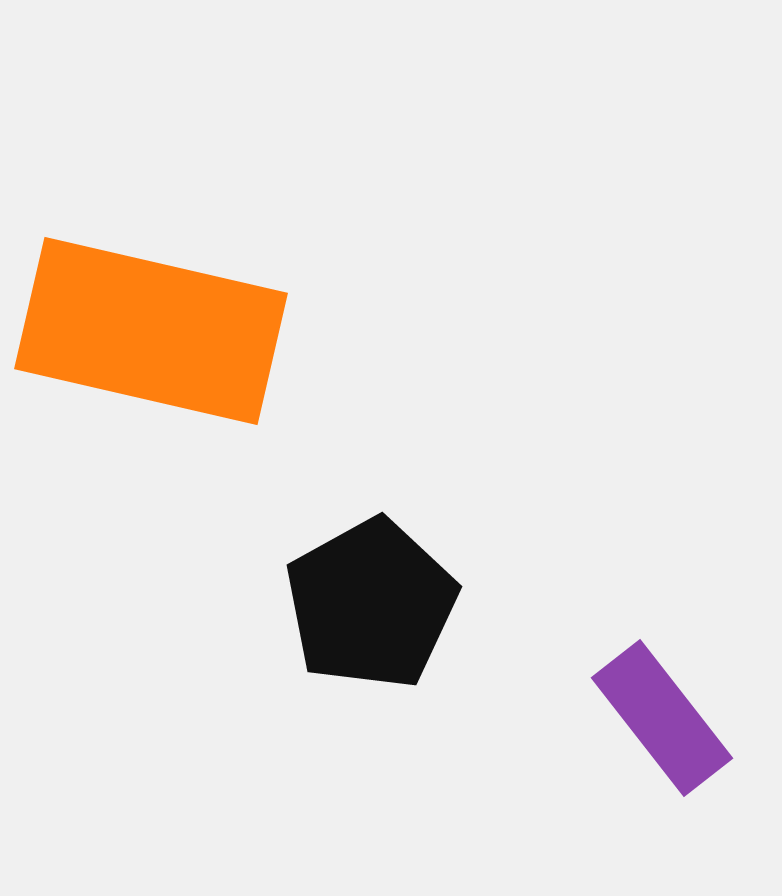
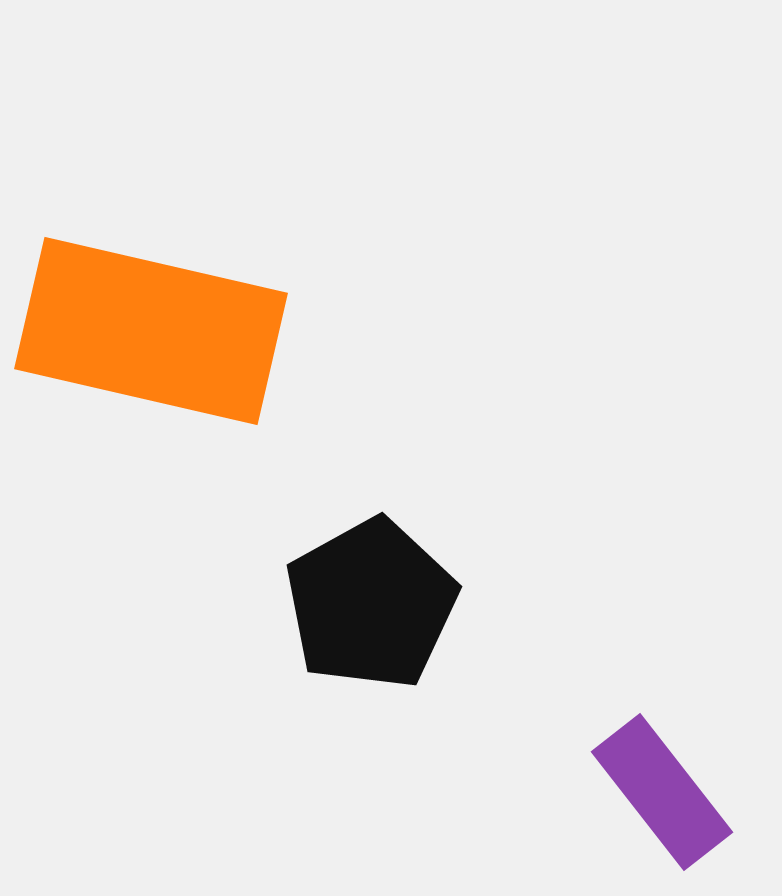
purple rectangle: moved 74 px down
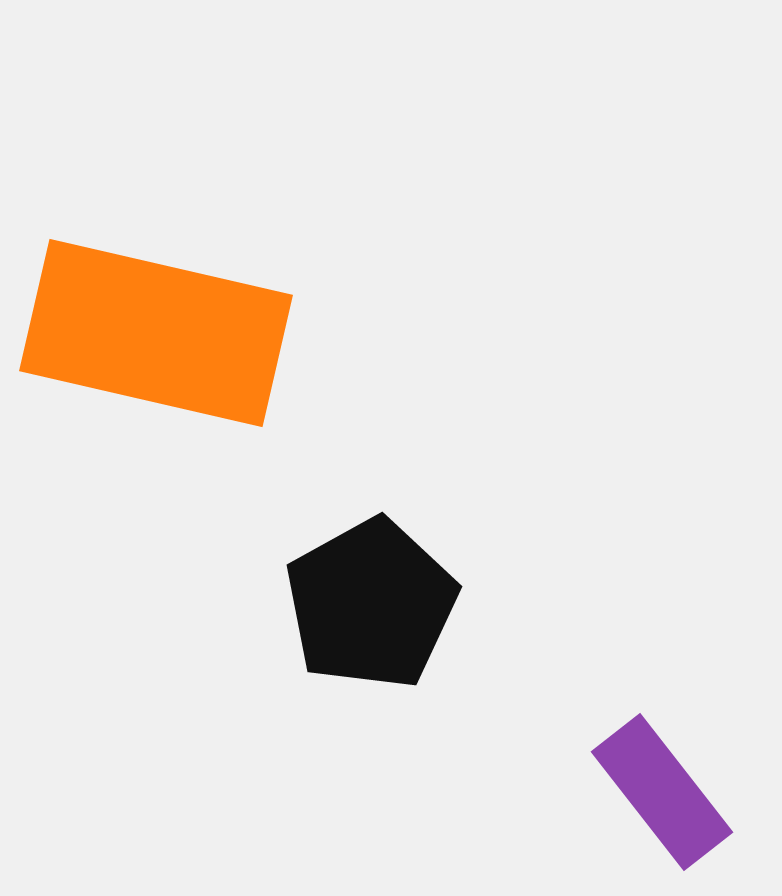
orange rectangle: moved 5 px right, 2 px down
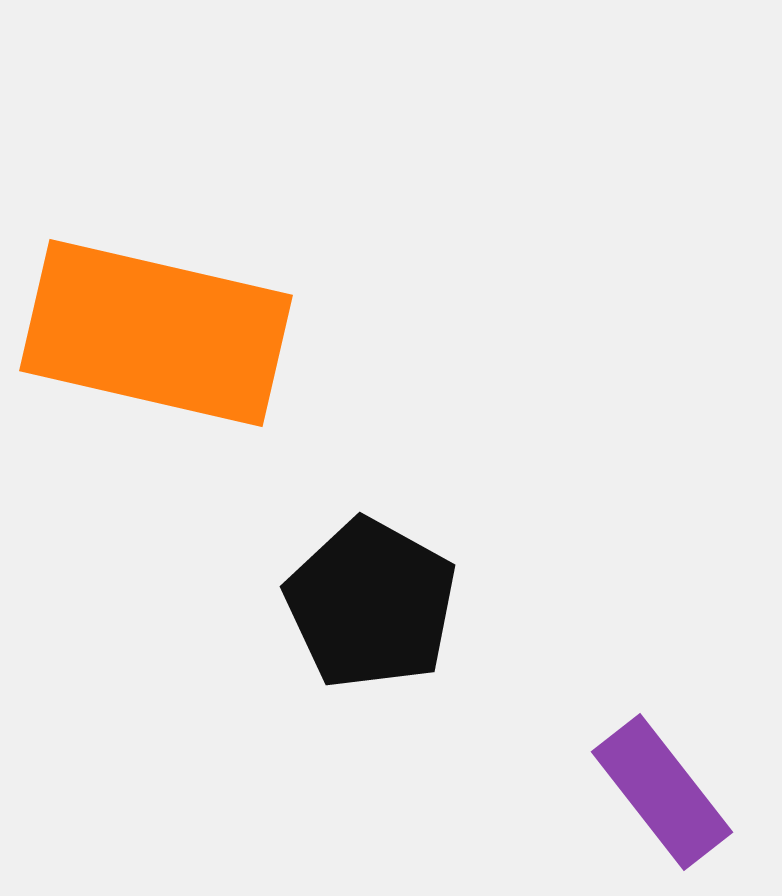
black pentagon: rotated 14 degrees counterclockwise
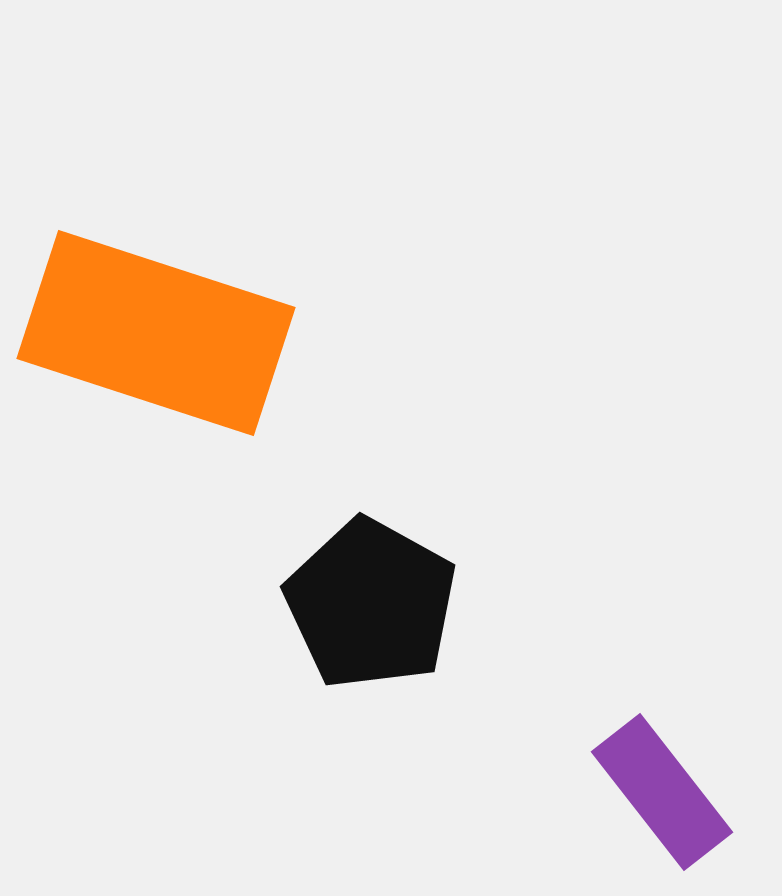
orange rectangle: rotated 5 degrees clockwise
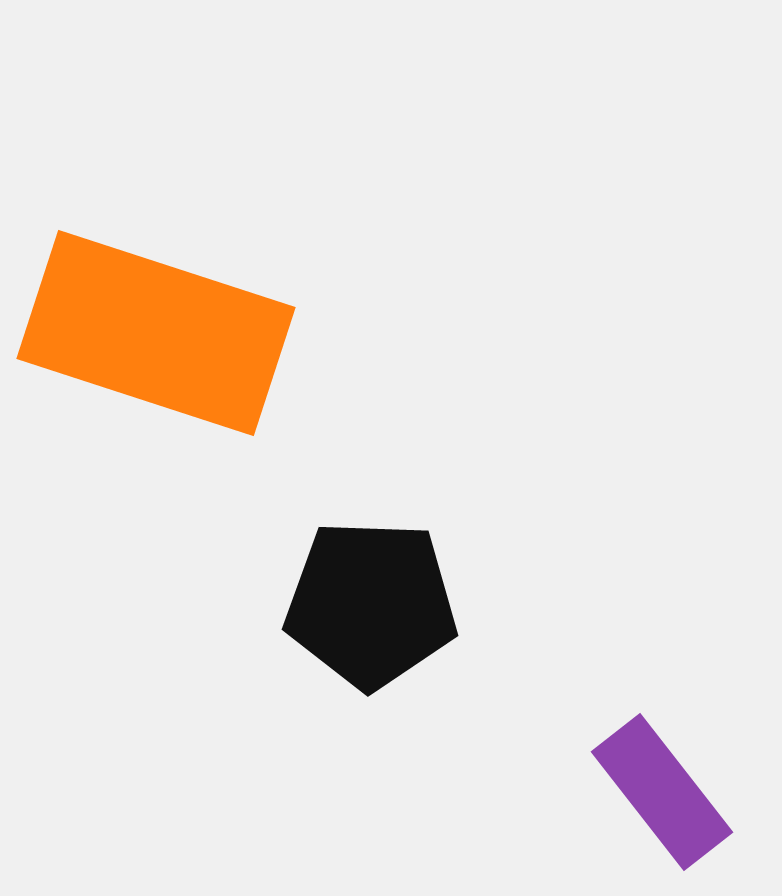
black pentagon: rotated 27 degrees counterclockwise
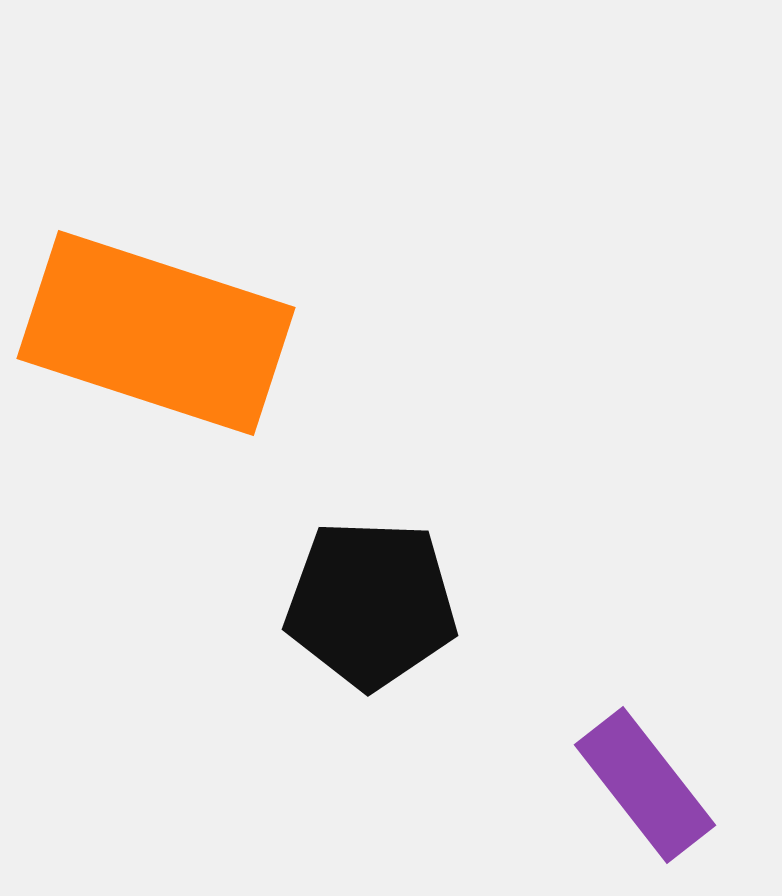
purple rectangle: moved 17 px left, 7 px up
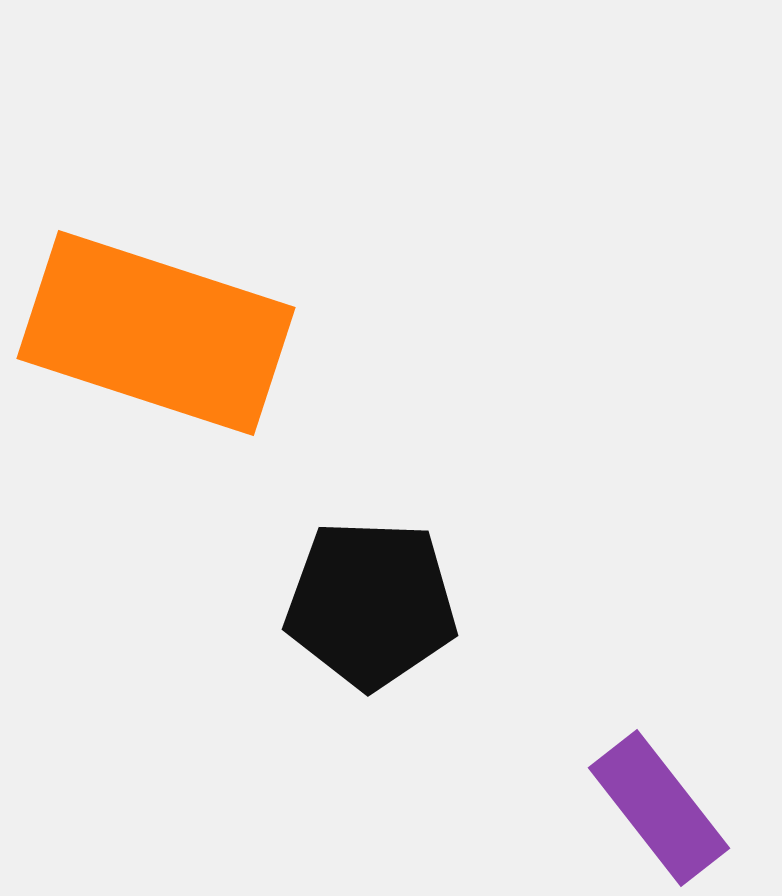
purple rectangle: moved 14 px right, 23 px down
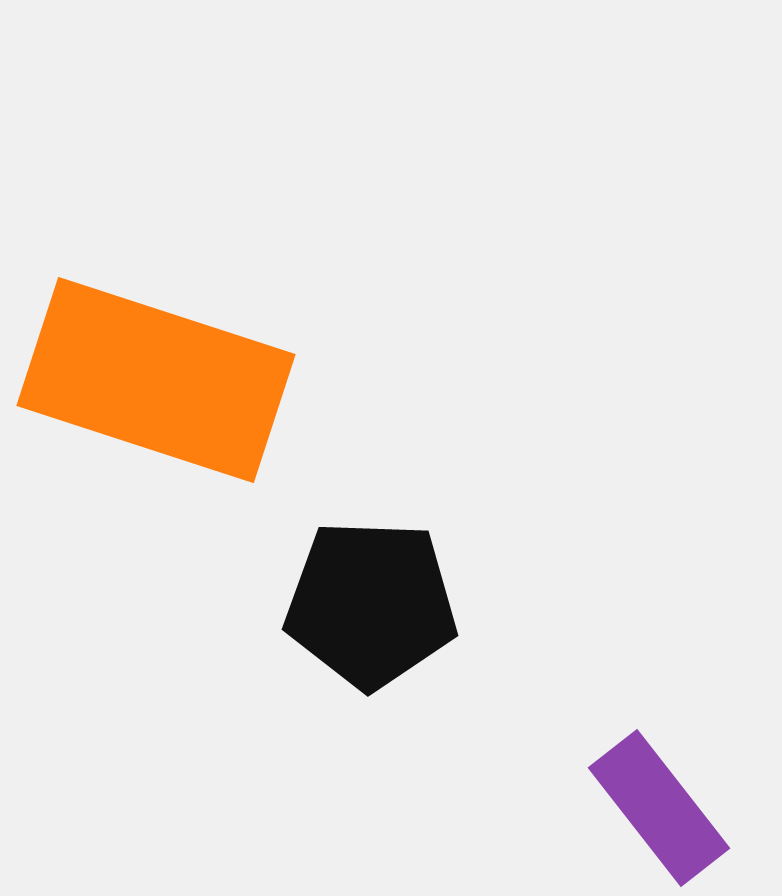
orange rectangle: moved 47 px down
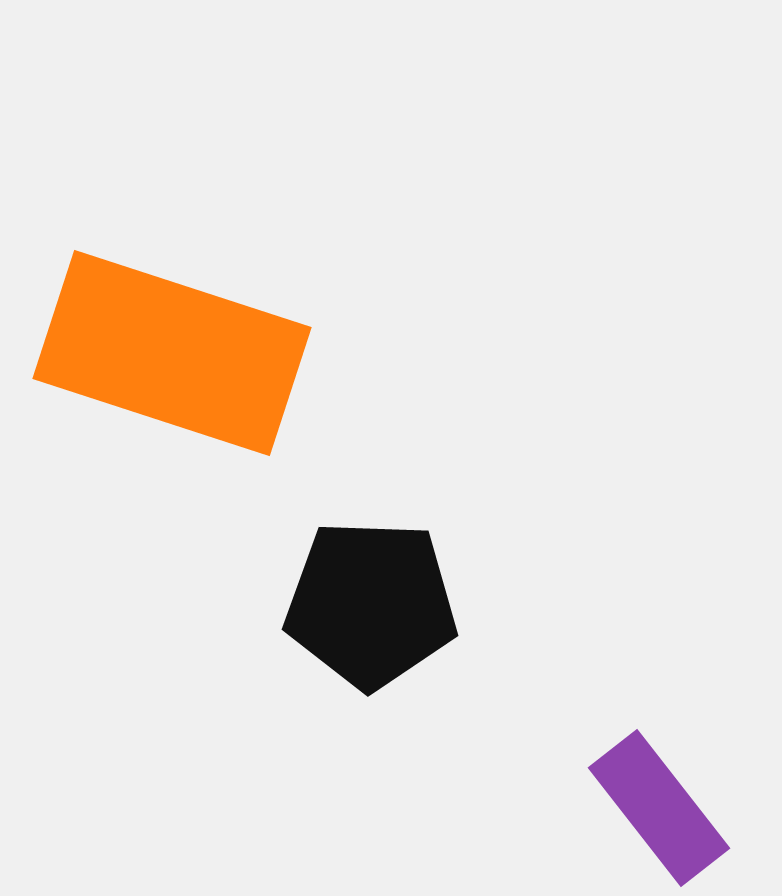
orange rectangle: moved 16 px right, 27 px up
